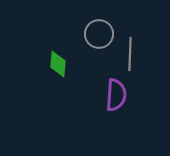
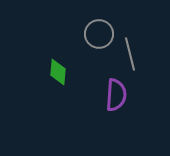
gray line: rotated 16 degrees counterclockwise
green diamond: moved 8 px down
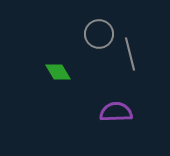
green diamond: rotated 36 degrees counterclockwise
purple semicircle: moved 17 px down; rotated 96 degrees counterclockwise
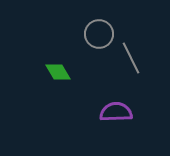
gray line: moved 1 px right, 4 px down; rotated 12 degrees counterclockwise
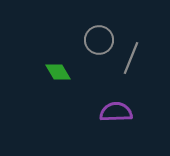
gray circle: moved 6 px down
gray line: rotated 48 degrees clockwise
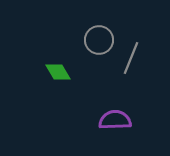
purple semicircle: moved 1 px left, 8 px down
